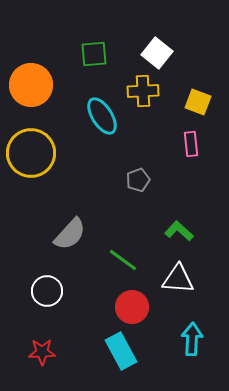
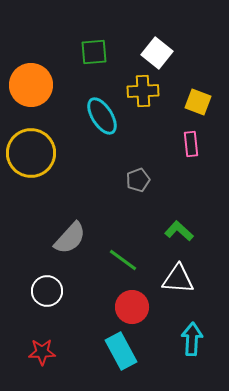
green square: moved 2 px up
gray semicircle: moved 4 px down
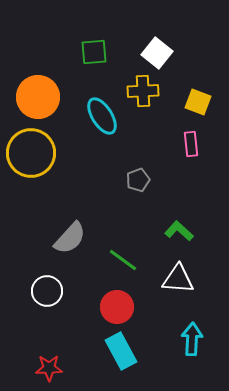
orange circle: moved 7 px right, 12 px down
red circle: moved 15 px left
red star: moved 7 px right, 16 px down
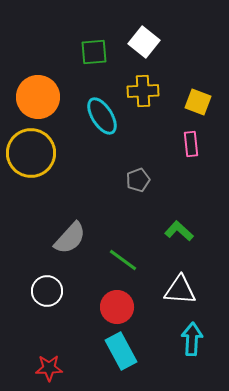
white square: moved 13 px left, 11 px up
white triangle: moved 2 px right, 11 px down
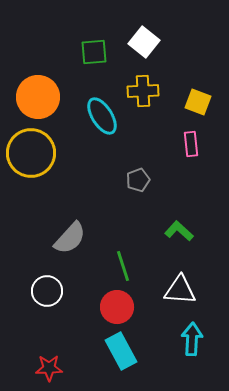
green line: moved 6 px down; rotated 36 degrees clockwise
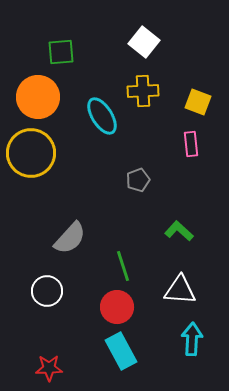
green square: moved 33 px left
